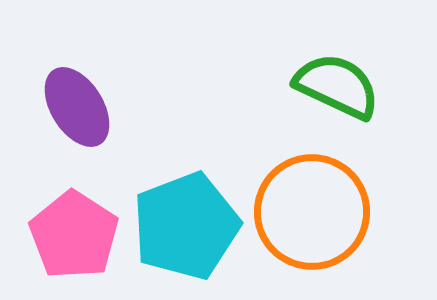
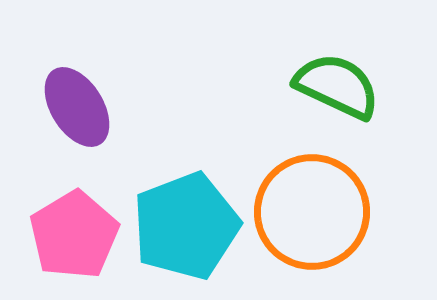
pink pentagon: rotated 8 degrees clockwise
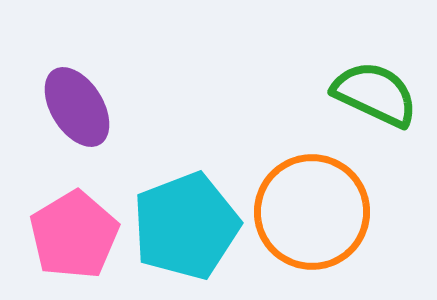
green semicircle: moved 38 px right, 8 px down
